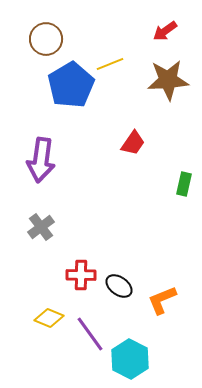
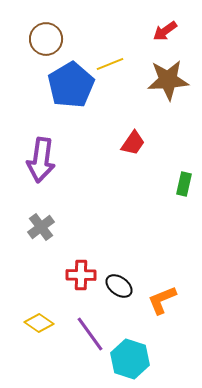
yellow diamond: moved 10 px left, 5 px down; rotated 12 degrees clockwise
cyan hexagon: rotated 9 degrees counterclockwise
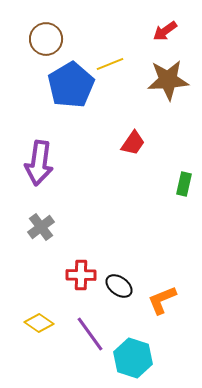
purple arrow: moved 2 px left, 3 px down
cyan hexagon: moved 3 px right, 1 px up
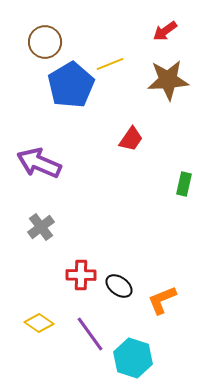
brown circle: moved 1 px left, 3 px down
red trapezoid: moved 2 px left, 4 px up
purple arrow: rotated 105 degrees clockwise
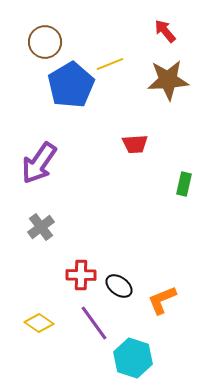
red arrow: rotated 85 degrees clockwise
red trapezoid: moved 4 px right, 5 px down; rotated 52 degrees clockwise
purple arrow: rotated 78 degrees counterclockwise
purple line: moved 4 px right, 11 px up
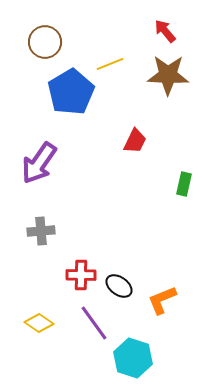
brown star: moved 5 px up; rotated 6 degrees clockwise
blue pentagon: moved 7 px down
red trapezoid: moved 3 px up; rotated 60 degrees counterclockwise
gray cross: moved 4 px down; rotated 32 degrees clockwise
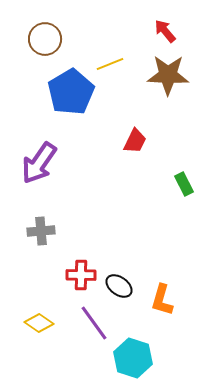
brown circle: moved 3 px up
green rectangle: rotated 40 degrees counterclockwise
orange L-shape: rotated 52 degrees counterclockwise
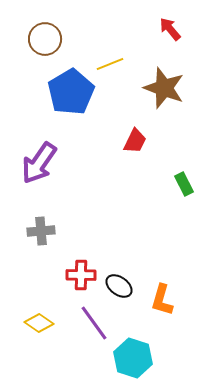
red arrow: moved 5 px right, 2 px up
brown star: moved 4 px left, 13 px down; rotated 18 degrees clockwise
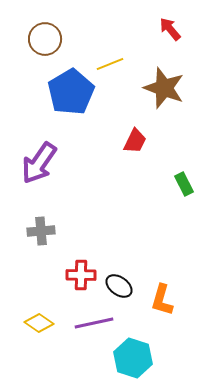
purple line: rotated 66 degrees counterclockwise
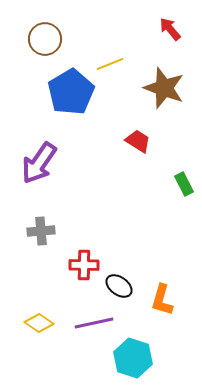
red trapezoid: moved 3 px right; rotated 84 degrees counterclockwise
red cross: moved 3 px right, 10 px up
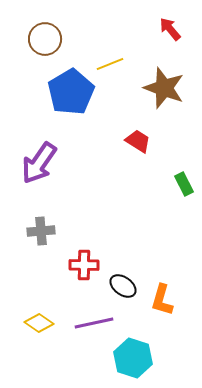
black ellipse: moved 4 px right
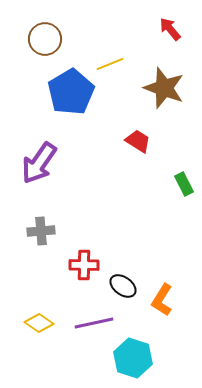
orange L-shape: rotated 16 degrees clockwise
